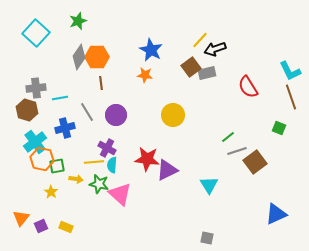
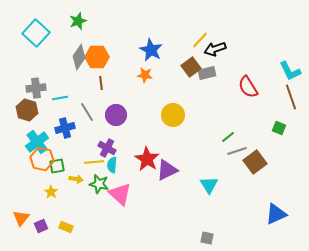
cyan cross at (35, 142): moved 2 px right
red star at (147, 159): rotated 25 degrees clockwise
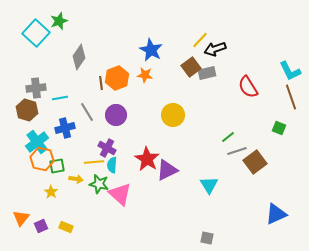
green star at (78, 21): moved 19 px left
orange hexagon at (97, 57): moved 20 px right, 21 px down; rotated 20 degrees counterclockwise
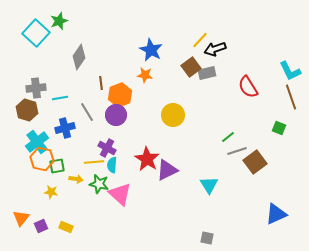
orange hexagon at (117, 78): moved 3 px right, 17 px down
yellow star at (51, 192): rotated 24 degrees counterclockwise
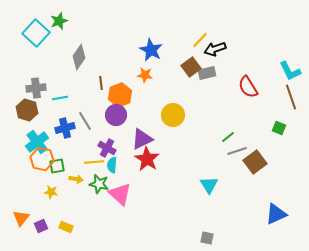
gray line at (87, 112): moved 2 px left, 9 px down
purple triangle at (167, 170): moved 25 px left, 31 px up
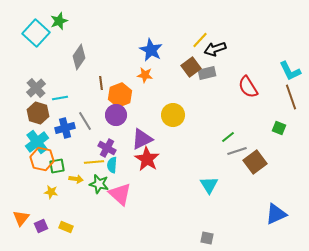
gray cross at (36, 88): rotated 36 degrees counterclockwise
brown hexagon at (27, 110): moved 11 px right, 3 px down
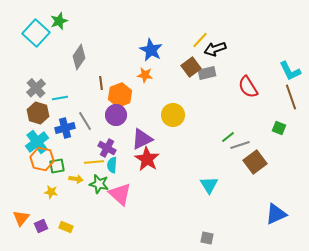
gray line at (237, 151): moved 3 px right, 6 px up
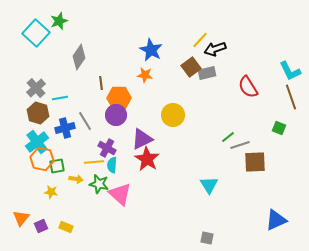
orange hexagon at (120, 95): moved 1 px left, 3 px down; rotated 20 degrees clockwise
brown square at (255, 162): rotated 35 degrees clockwise
blue triangle at (276, 214): moved 6 px down
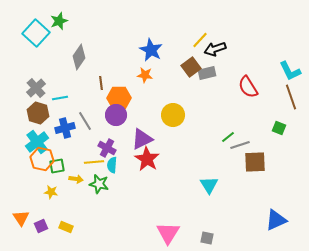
pink triangle at (120, 194): moved 48 px right, 39 px down; rotated 20 degrees clockwise
orange triangle at (21, 218): rotated 12 degrees counterclockwise
